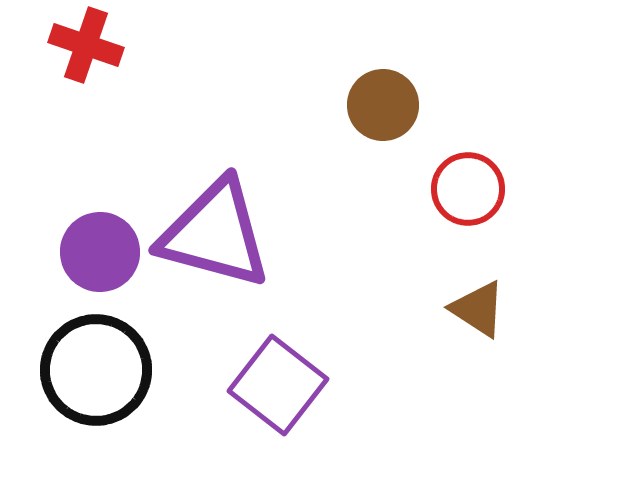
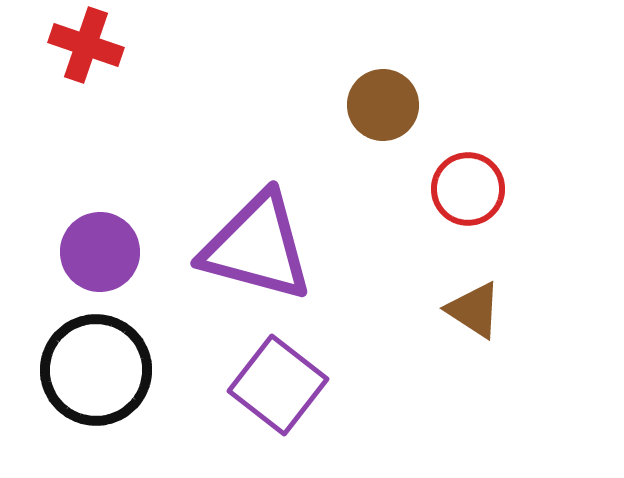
purple triangle: moved 42 px right, 13 px down
brown triangle: moved 4 px left, 1 px down
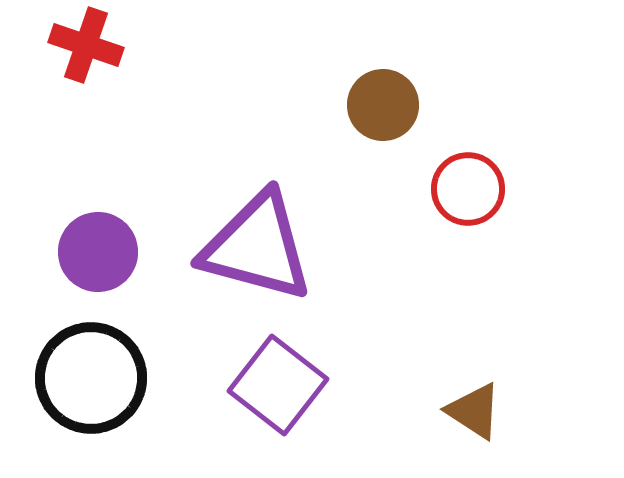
purple circle: moved 2 px left
brown triangle: moved 101 px down
black circle: moved 5 px left, 8 px down
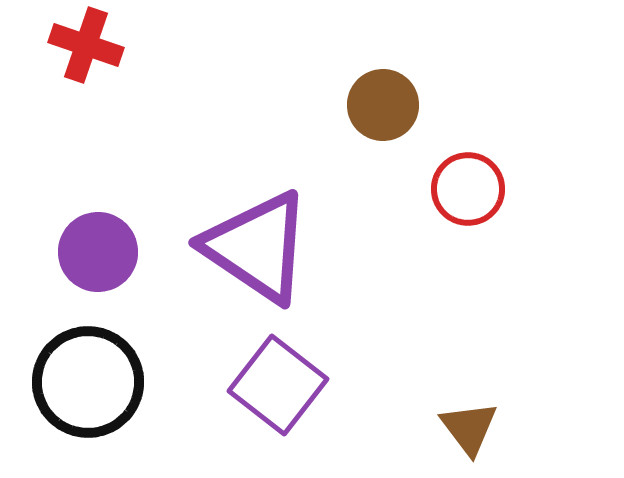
purple triangle: rotated 19 degrees clockwise
black circle: moved 3 px left, 4 px down
brown triangle: moved 5 px left, 17 px down; rotated 20 degrees clockwise
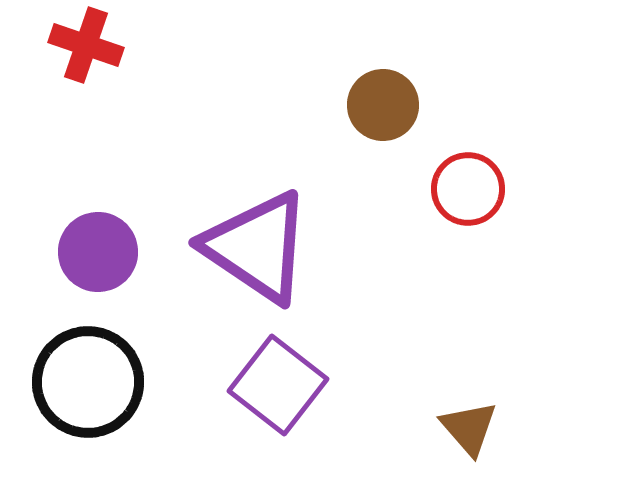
brown triangle: rotated 4 degrees counterclockwise
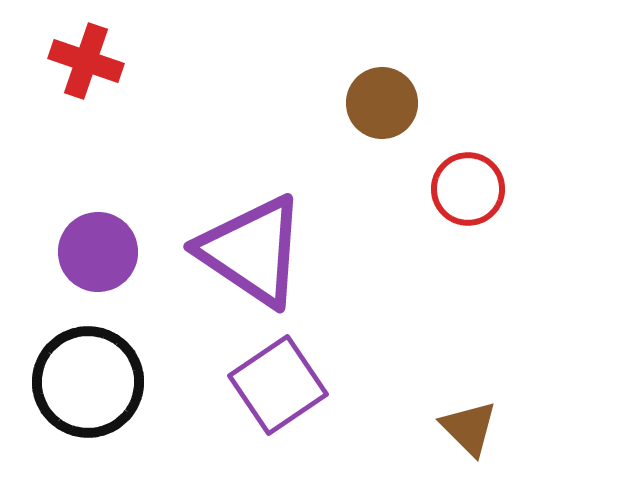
red cross: moved 16 px down
brown circle: moved 1 px left, 2 px up
purple triangle: moved 5 px left, 4 px down
purple square: rotated 18 degrees clockwise
brown triangle: rotated 4 degrees counterclockwise
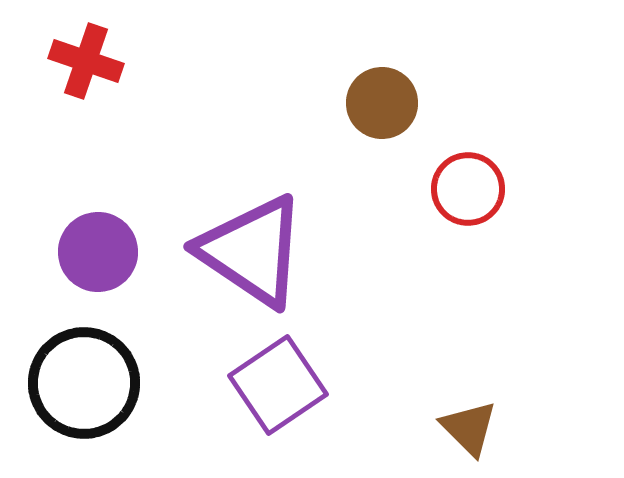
black circle: moved 4 px left, 1 px down
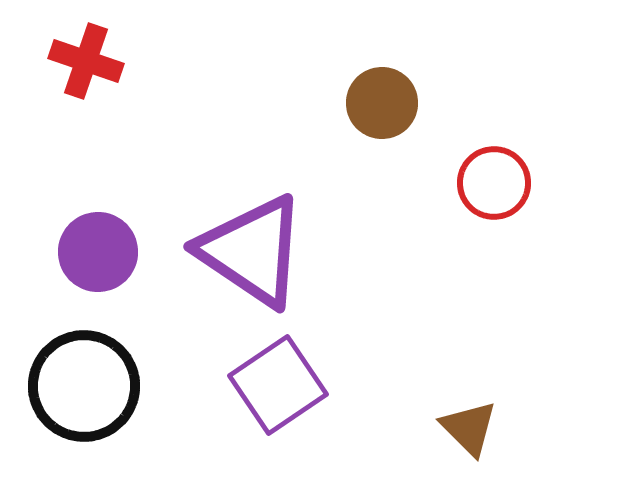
red circle: moved 26 px right, 6 px up
black circle: moved 3 px down
